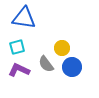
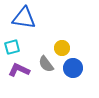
cyan square: moved 5 px left
blue circle: moved 1 px right, 1 px down
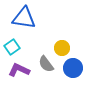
cyan square: rotated 21 degrees counterclockwise
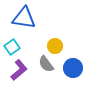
yellow circle: moved 7 px left, 2 px up
purple L-shape: rotated 115 degrees clockwise
